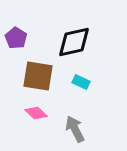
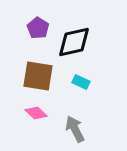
purple pentagon: moved 22 px right, 10 px up
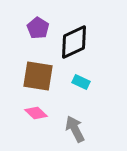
black diamond: rotated 12 degrees counterclockwise
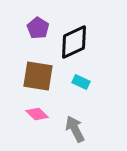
pink diamond: moved 1 px right, 1 px down
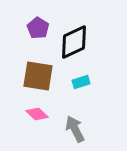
cyan rectangle: rotated 42 degrees counterclockwise
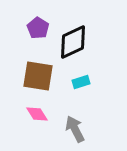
black diamond: moved 1 px left
pink diamond: rotated 15 degrees clockwise
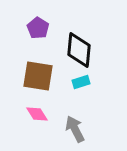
black diamond: moved 6 px right, 8 px down; rotated 60 degrees counterclockwise
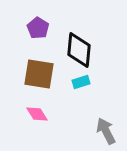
brown square: moved 1 px right, 2 px up
gray arrow: moved 31 px right, 2 px down
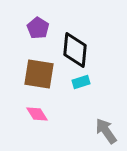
black diamond: moved 4 px left
gray arrow: rotated 8 degrees counterclockwise
